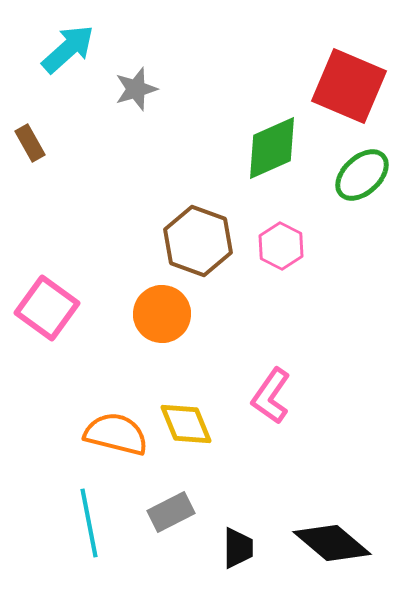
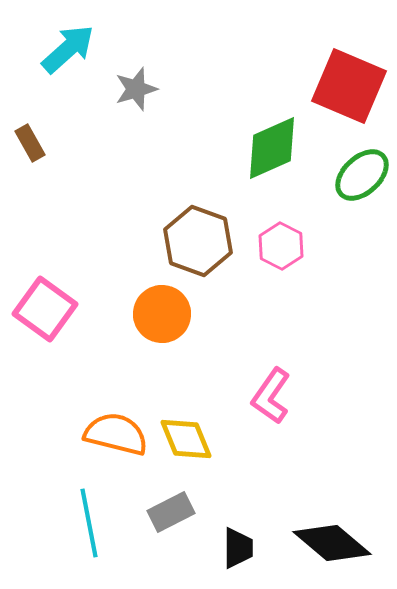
pink square: moved 2 px left, 1 px down
yellow diamond: moved 15 px down
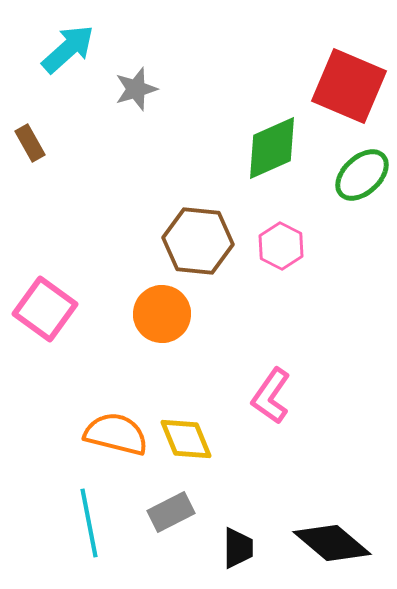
brown hexagon: rotated 14 degrees counterclockwise
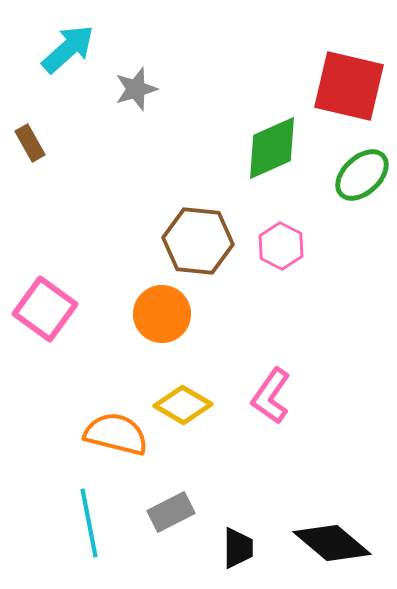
red square: rotated 10 degrees counterclockwise
yellow diamond: moved 3 px left, 34 px up; rotated 38 degrees counterclockwise
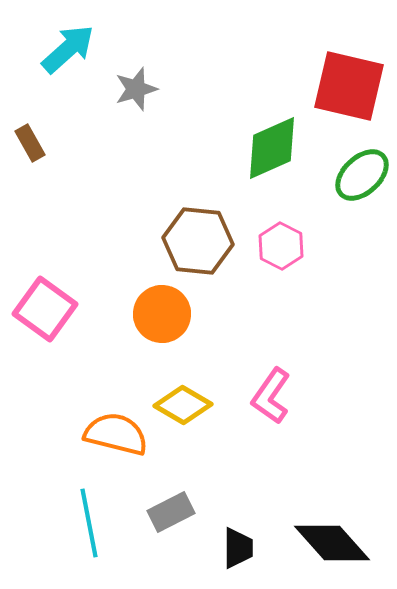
black diamond: rotated 8 degrees clockwise
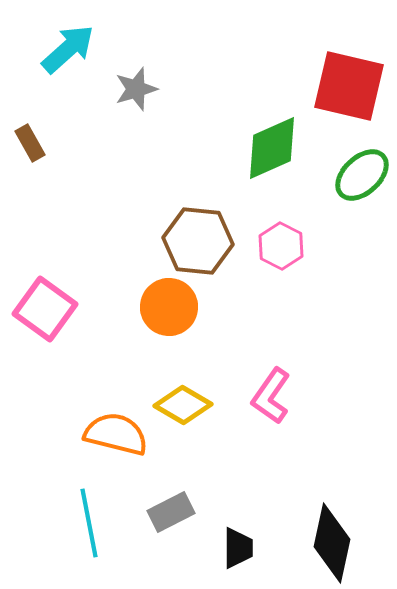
orange circle: moved 7 px right, 7 px up
black diamond: rotated 54 degrees clockwise
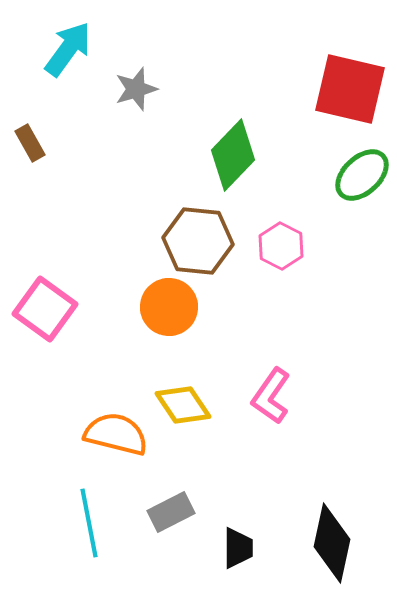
cyan arrow: rotated 12 degrees counterclockwise
red square: moved 1 px right, 3 px down
green diamond: moved 39 px left, 7 px down; rotated 22 degrees counterclockwise
yellow diamond: rotated 26 degrees clockwise
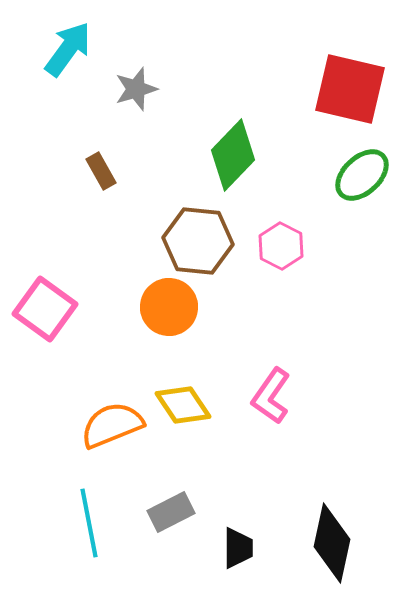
brown rectangle: moved 71 px right, 28 px down
orange semicircle: moved 4 px left, 9 px up; rotated 36 degrees counterclockwise
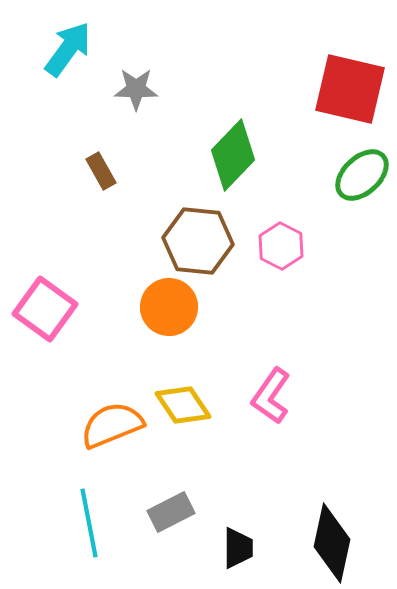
gray star: rotated 18 degrees clockwise
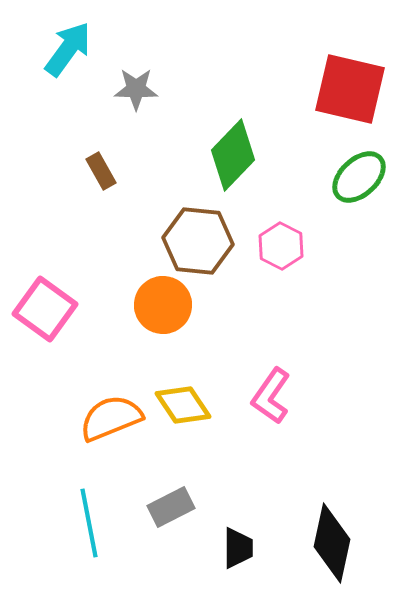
green ellipse: moved 3 px left, 2 px down
orange circle: moved 6 px left, 2 px up
orange semicircle: moved 1 px left, 7 px up
gray rectangle: moved 5 px up
